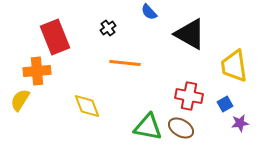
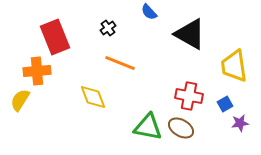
orange line: moved 5 px left; rotated 16 degrees clockwise
yellow diamond: moved 6 px right, 9 px up
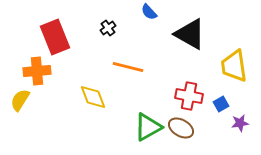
orange line: moved 8 px right, 4 px down; rotated 8 degrees counterclockwise
blue square: moved 4 px left
green triangle: rotated 40 degrees counterclockwise
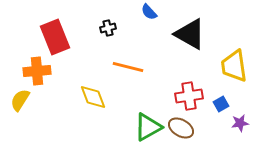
black cross: rotated 21 degrees clockwise
red cross: rotated 20 degrees counterclockwise
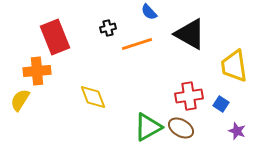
orange line: moved 9 px right, 23 px up; rotated 32 degrees counterclockwise
blue square: rotated 28 degrees counterclockwise
purple star: moved 3 px left, 8 px down; rotated 30 degrees clockwise
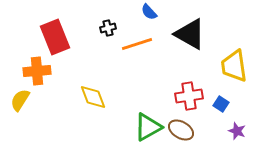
brown ellipse: moved 2 px down
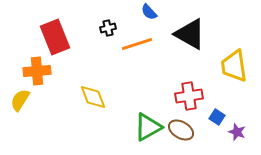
blue square: moved 4 px left, 13 px down
purple star: moved 1 px down
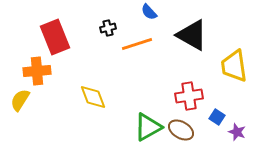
black triangle: moved 2 px right, 1 px down
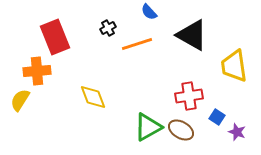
black cross: rotated 14 degrees counterclockwise
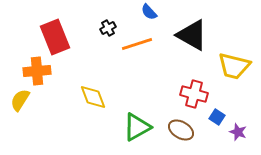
yellow trapezoid: rotated 68 degrees counterclockwise
red cross: moved 5 px right, 2 px up; rotated 24 degrees clockwise
green triangle: moved 11 px left
purple star: moved 1 px right
